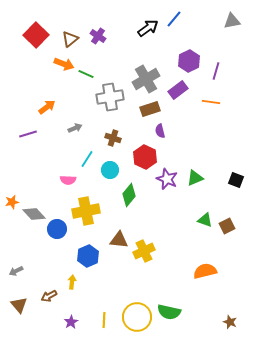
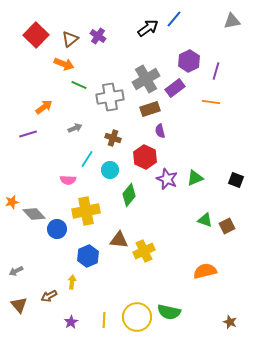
green line at (86, 74): moved 7 px left, 11 px down
purple rectangle at (178, 90): moved 3 px left, 2 px up
orange arrow at (47, 107): moved 3 px left
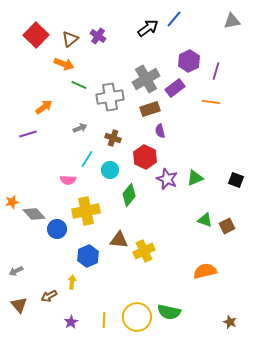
gray arrow at (75, 128): moved 5 px right
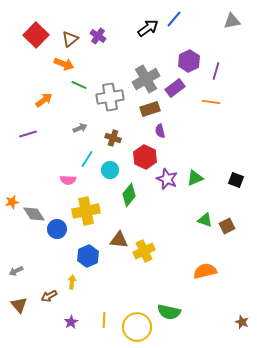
orange arrow at (44, 107): moved 7 px up
gray diamond at (34, 214): rotated 10 degrees clockwise
yellow circle at (137, 317): moved 10 px down
brown star at (230, 322): moved 12 px right
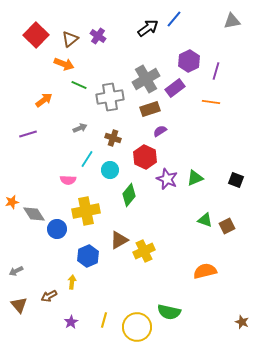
purple semicircle at (160, 131): rotated 72 degrees clockwise
brown triangle at (119, 240): rotated 36 degrees counterclockwise
yellow line at (104, 320): rotated 14 degrees clockwise
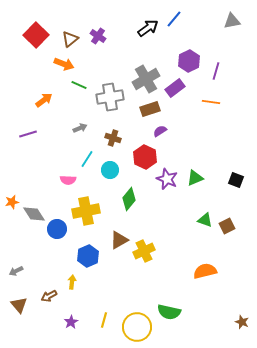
green diamond at (129, 195): moved 4 px down
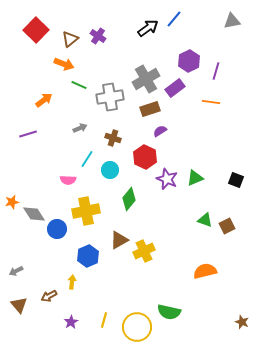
red square at (36, 35): moved 5 px up
